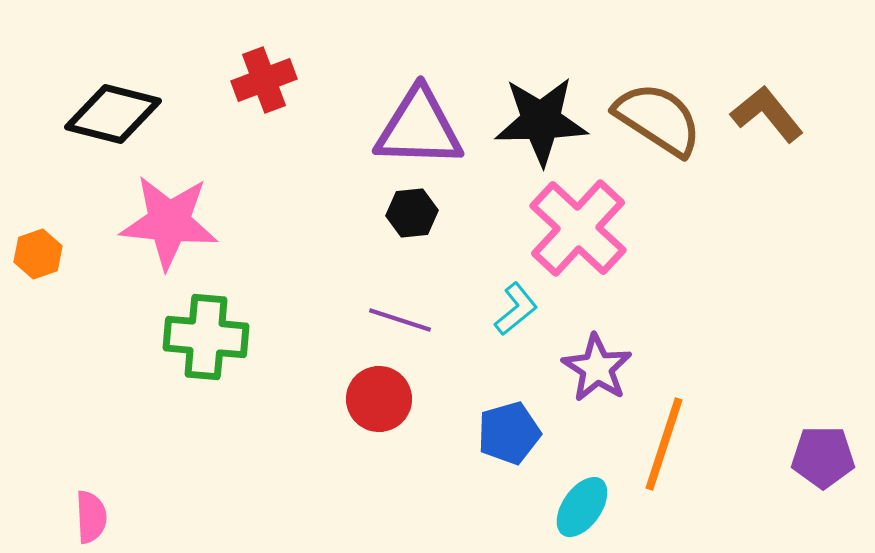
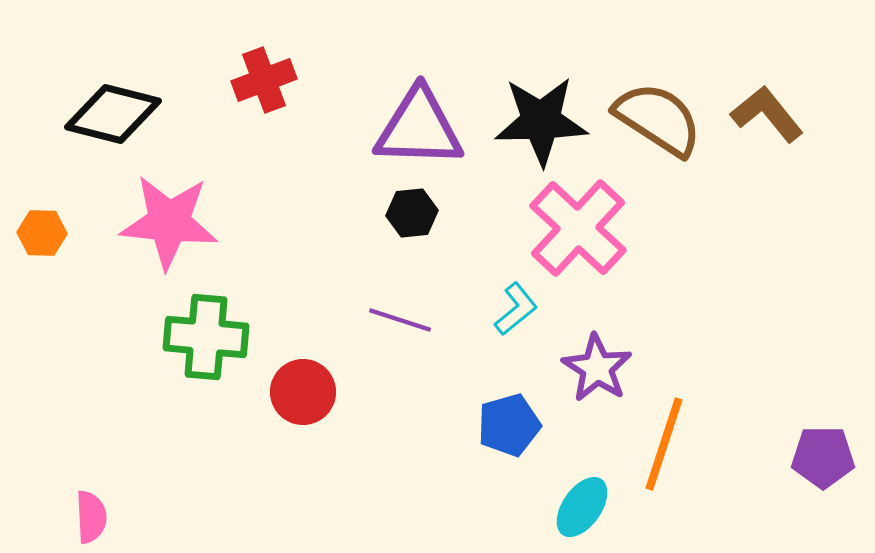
orange hexagon: moved 4 px right, 21 px up; rotated 21 degrees clockwise
red circle: moved 76 px left, 7 px up
blue pentagon: moved 8 px up
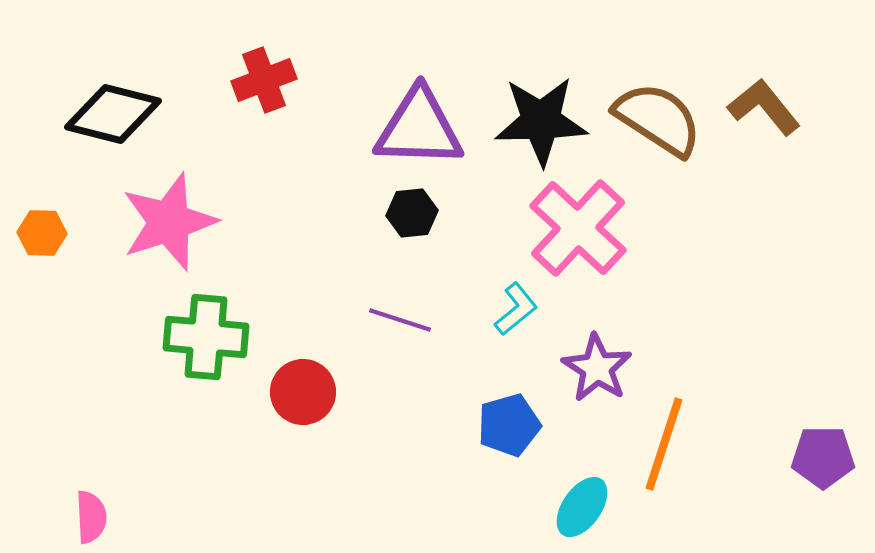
brown L-shape: moved 3 px left, 7 px up
pink star: rotated 24 degrees counterclockwise
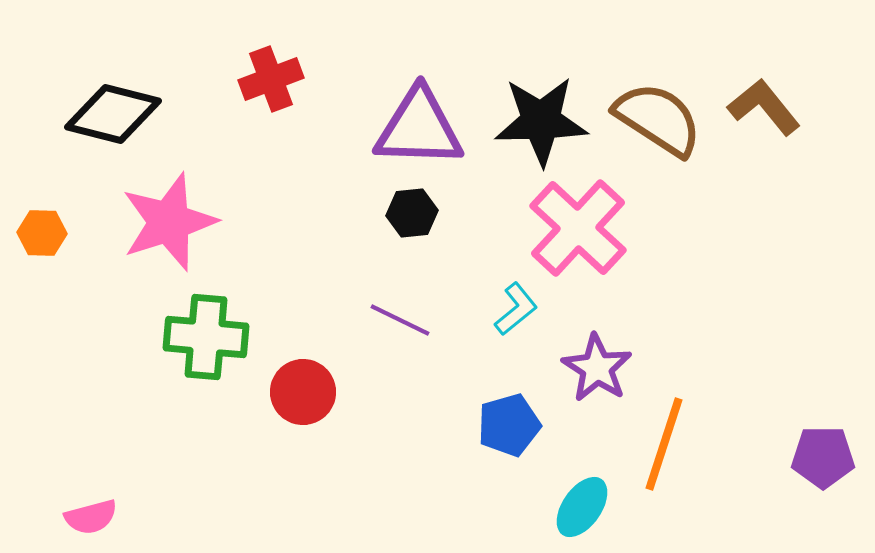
red cross: moved 7 px right, 1 px up
purple line: rotated 8 degrees clockwise
pink semicircle: rotated 78 degrees clockwise
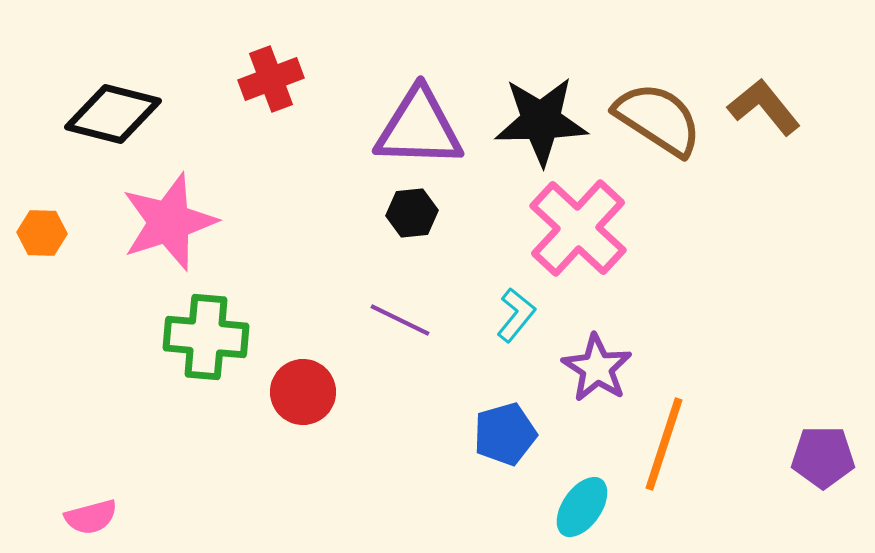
cyan L-shape: moved 6 px down; rotated 12 degrees counterclockwise
blue pentagon: moved 4 px left, 9 px down
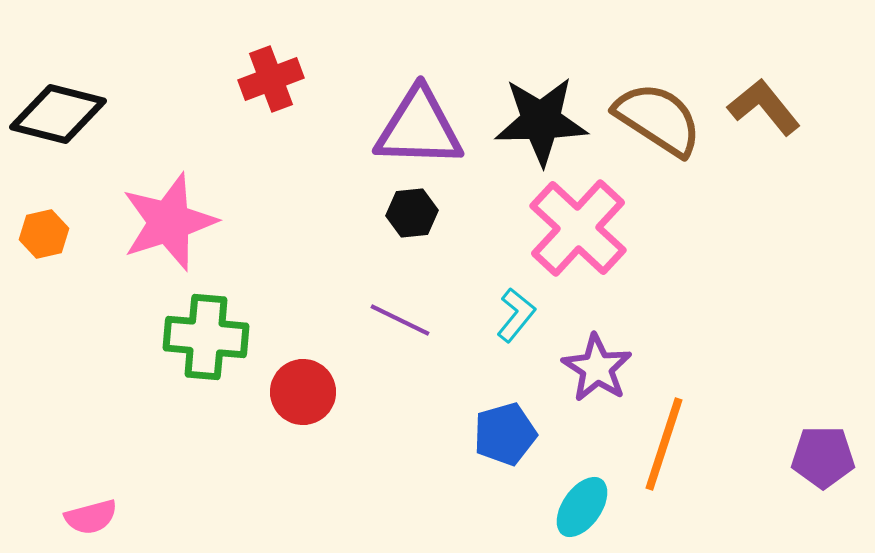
black diamond: moved 55 px left
orange hexagon: moved 2 px right, 1 px down; rotated 15 degrees counterclockwise
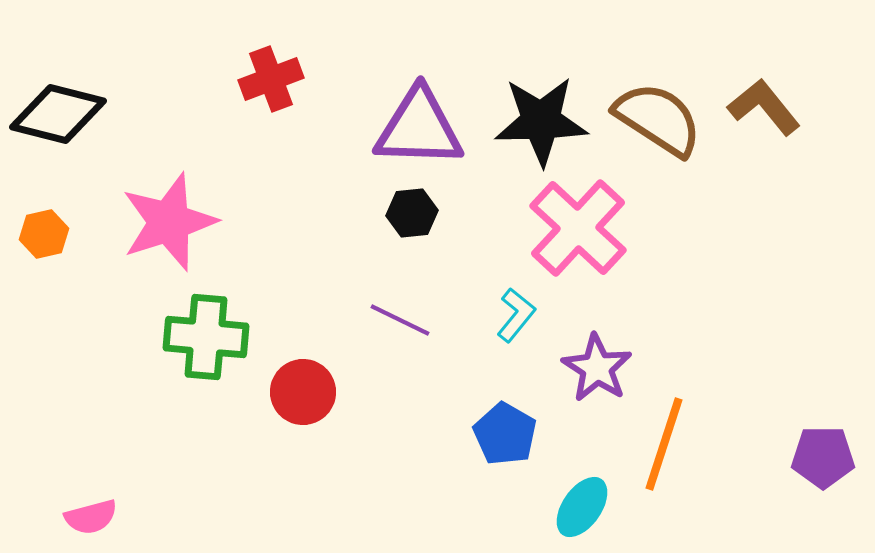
blue pentagon: rotated 26 degrees counterclockwise
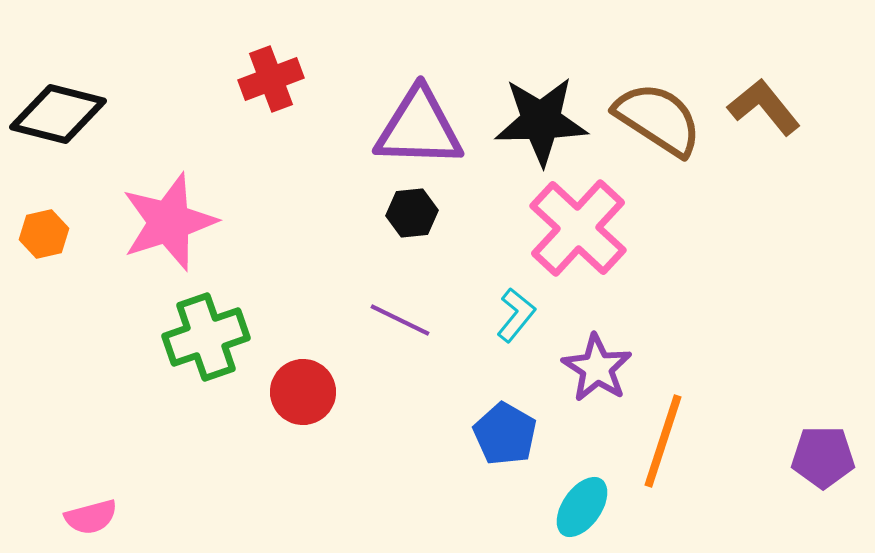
green cross: rotated 24 degrees counterclockwise
orange line: moved 1 px left, 3 px up
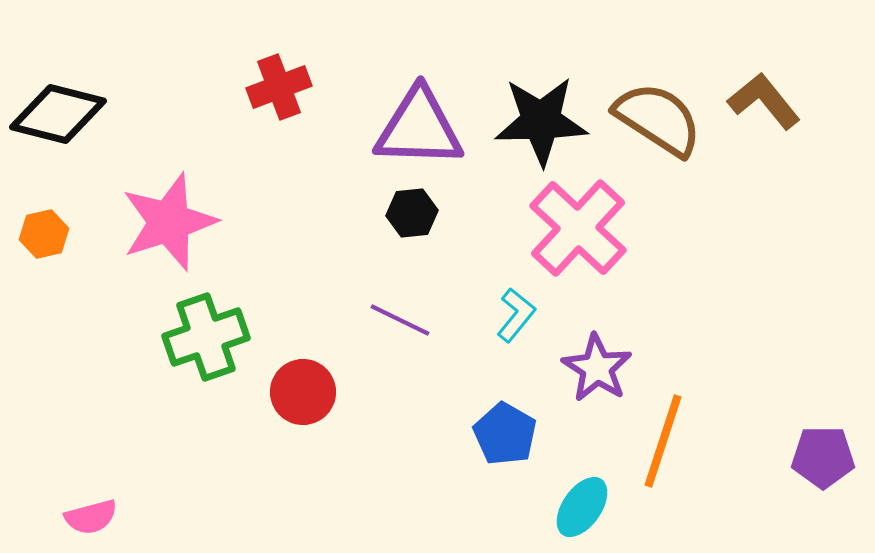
red cross: moved 8 px right, 8 px down
brown L-shape: moved 6 px up
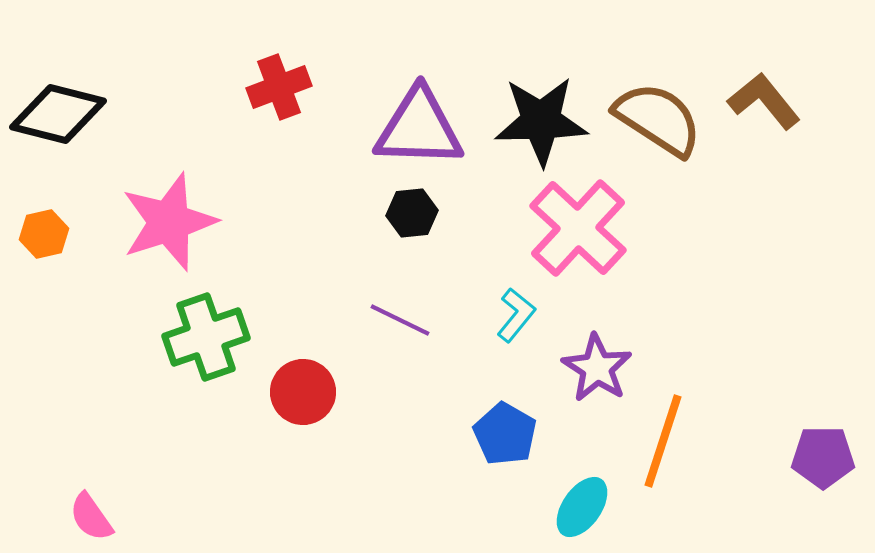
pink semicircle: rotated 70 degrees clockwise
